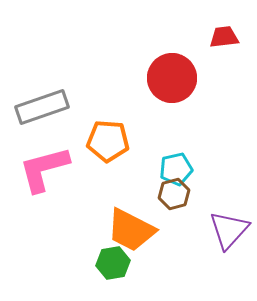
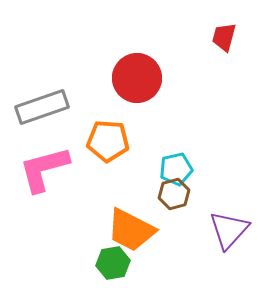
red trapezoid: rotated 68 degrees counterclockwise
red circle: moved 35 px left
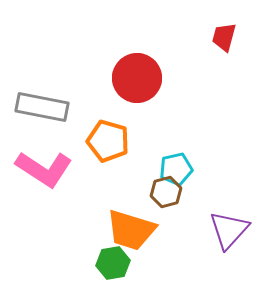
gray rectangle: rotated 30 degrees clockwise
orange pentagon: rotated 12 degrees clockwise
pink L-shape: rotated 132 degrees counterclockwise
brown hexagon: moved 8 px left, 2 px up
orange trapezoid: rotated 10 degrees counterclockwise
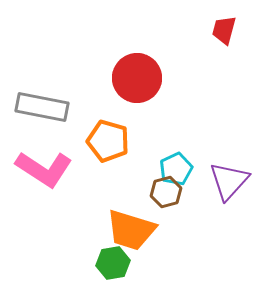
red trapezoid: moved 7 px up
cyan pentagon: rotated 12 degrees counterclockwise
purple triangle: moved 49 px up
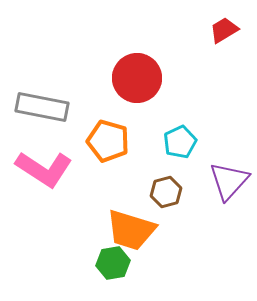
red trapezoid: rotated 44 degrees clockwise
cyan pentagon: moved 4 px right, 27 px up
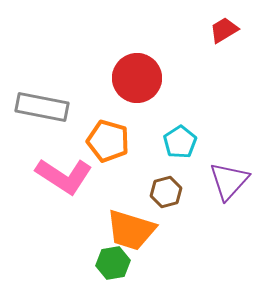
cyan pentagon: rotated 8 degrees counterclockwise
pink L-shape: moved 20 px right, 7 px down
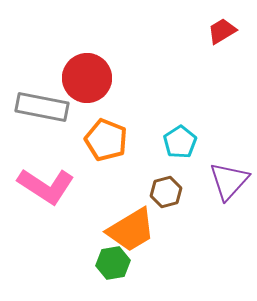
red trapezoid: moved 2 px left, 1 px down
red circle: moved 50 px left
orange pentagon: moved 2 px left, 1 px up; rotated 6 degrees clockwise
pink L-shape: moved 18 px left, 10 px down
orange trapezoid: rotated 48 degrees counterclockwise
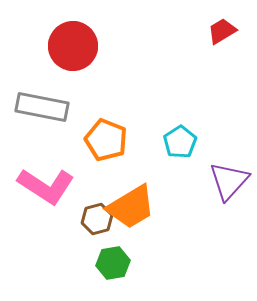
red circle: moved 14 px left, 32 px up
brown hexagon: moved 69 px left, 27 px down
orange trapezoid: moved 23 px up
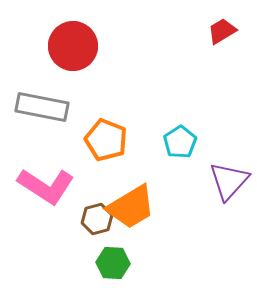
green hexagon: rotated 12 degrees clockwise
